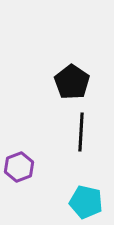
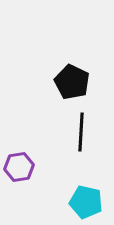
black pentagon: rotated 8 degrees counterclockwise
purple hexagon: rotated 12 degrees clockwise
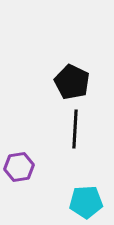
black line: moved 6 px left, 3 px up
cyan pentagon: rotated 16 degrees counterclockwise
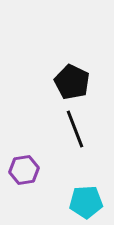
black line: rotated 24 degrees counterclockwise
purple hexagon: moved 5 px right, 3 px down
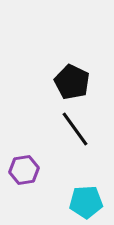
black line: rotated 15 degrees counterclockwise
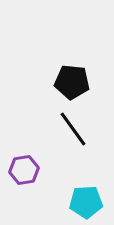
black pentagon: rotated 20 degrees counterclockwise
black line: moved 2 px left
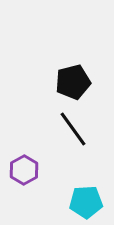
black pentagon: moved 1 px right; rotated 20 degrees counterclockwise
purple hexagon: rotated 20 degrees counterclockwise
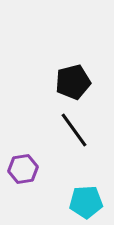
black line: moved 1 px right, 1 px down
purple hexagon: moved 1 px left, 1 px up; rotated 20 degrees clockwise
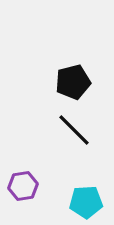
black line: rotated 9 degrees counterclockwise
purple hexagon: moved 17 px down
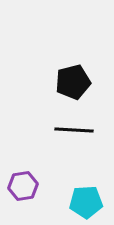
black line: rotated 42 degrees counterclockwise
